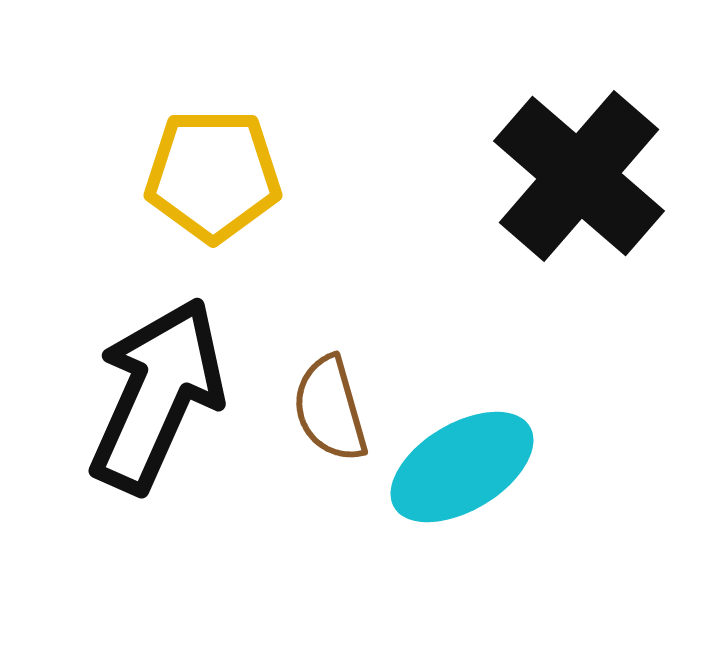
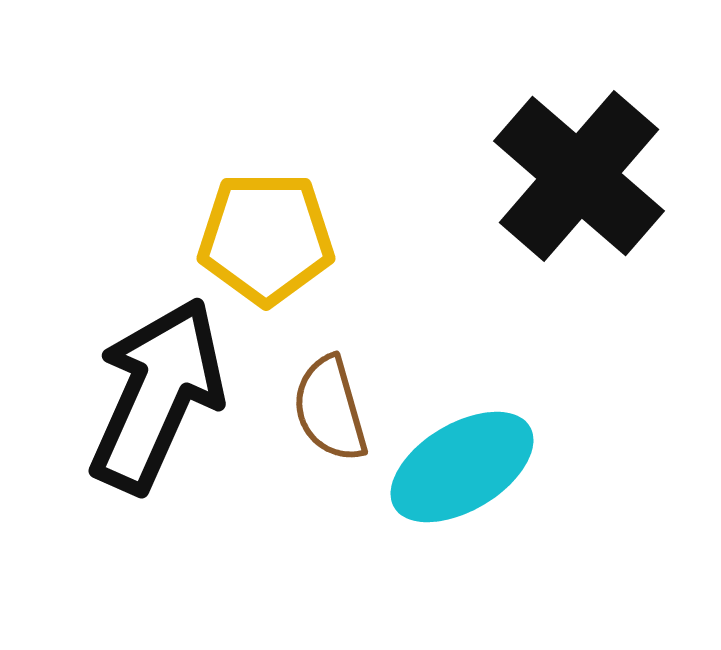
yellow pentagon: moved 53 px right, 63 px down
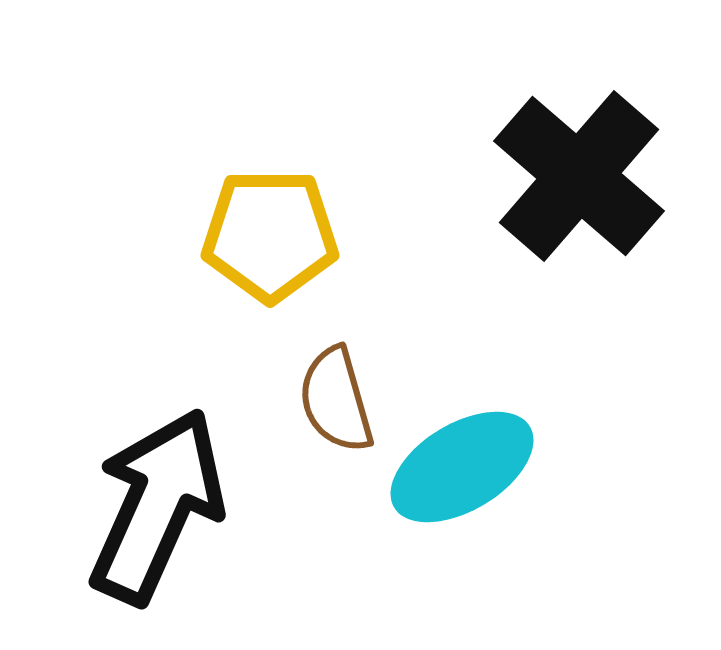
yellow pentagon: moved 4 px right, 3 px up
black arrow: moved 111 px down
brown semicircle: moved 6 px right, 9 px up
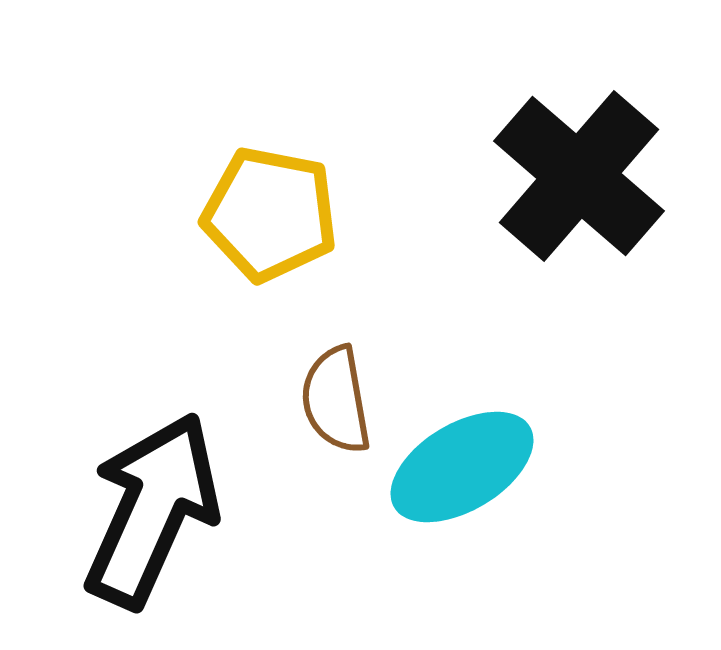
yellow pentagon: moved 21 px up; rotated 11 degrees clockwise
brown semicircle: rotated 6 degrees clockwise
black arrow: moved 5 px left, 4 px down
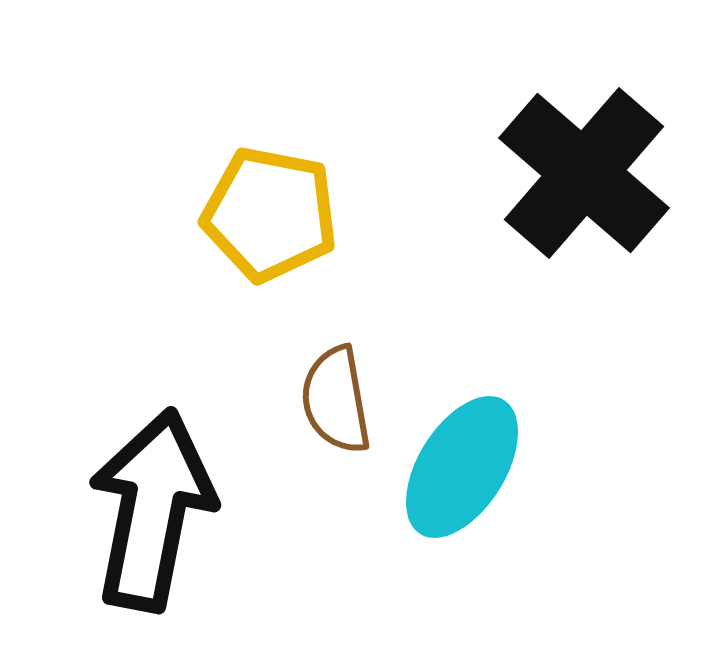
black cross: moved 5 px right, 3 px up
cyan ellipse: rotated 27 degrees counterclockwise
black arrow: rotated 13 degrees counterclockwise
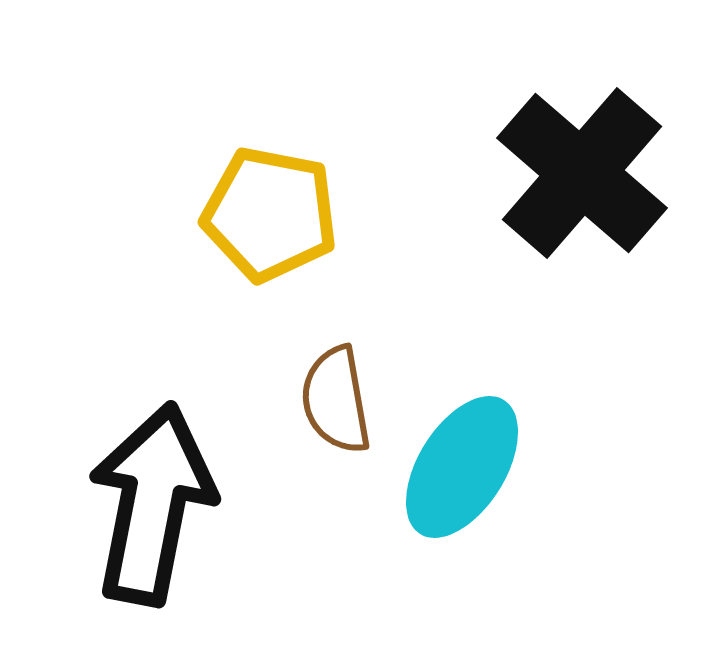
black cross: moved 2 px left
black arrow: moved 6 px up
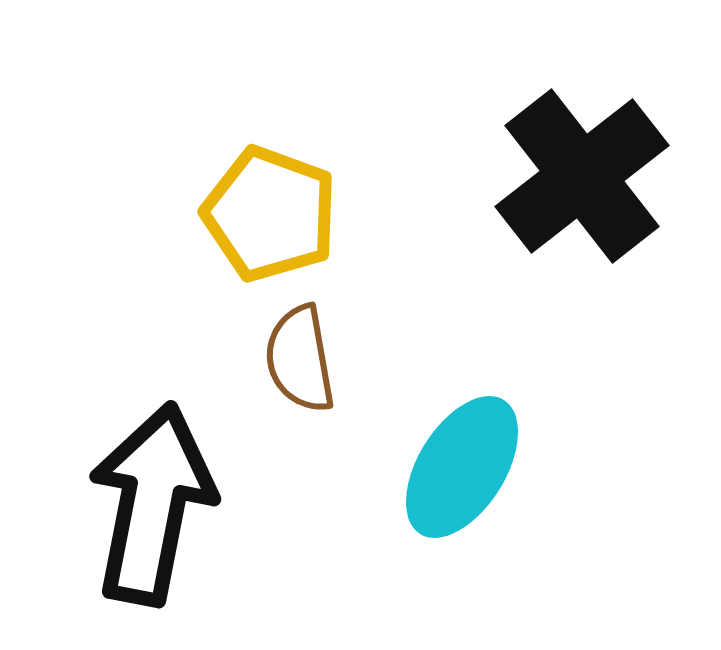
black cross: moved 3 px down; rotated 11 degrees clockwise
yellow pentagon: rotated 9 degrees clockwise
brown semicircle: moved 36 px left, 41 px up
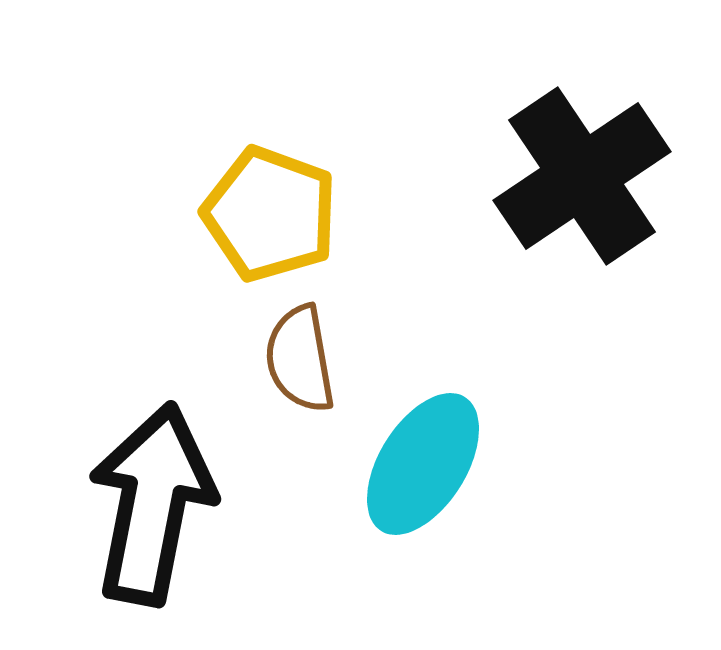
black cross: rotated 4 degrees clockwise
cyan ellipse: moved 39 px left, 3 px up
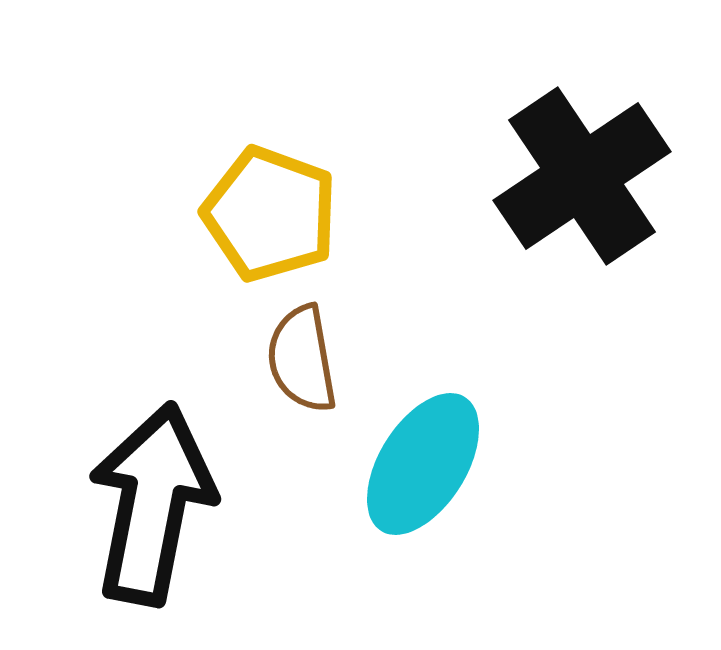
brown semicircle: moved 2 px right
